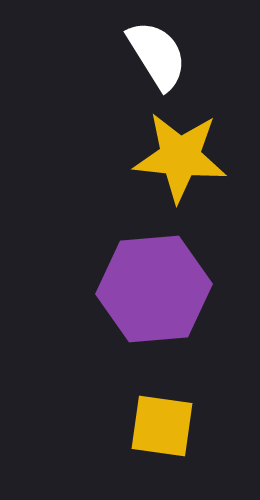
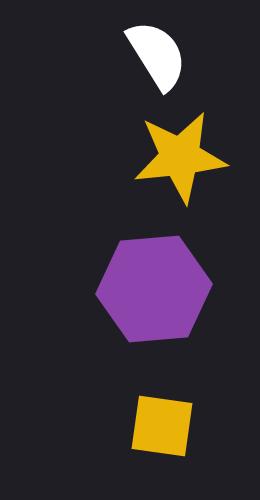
yellow star: rotated 12 degrees counterclockwise
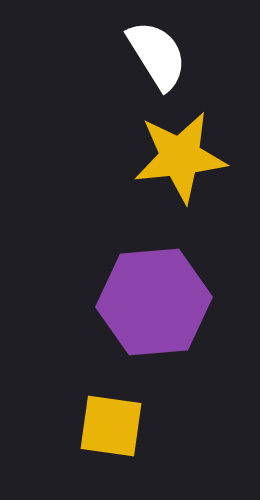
purple hexagon: moved 13 px down
yellow square: moved 51 px left
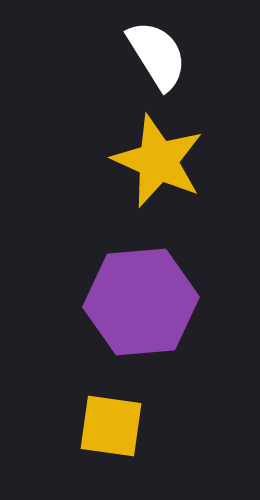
yellow star: moved 22 px left, 4 px down; rotated 30 degrees clockwise
purple hexagon: moved 13 px left
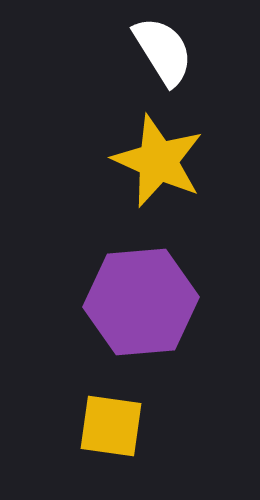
white semicircle: moved 6 px right, 4 px up
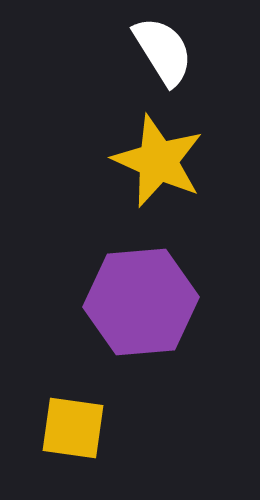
yellow square: moved 38 px left, 2 px down
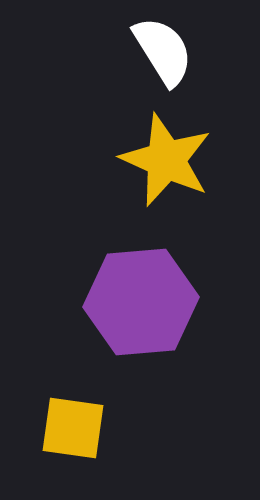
yellow star: moved 8 px right, 1 px up
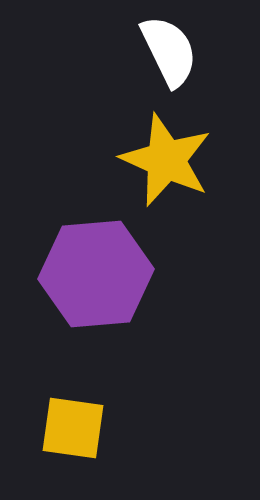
white semicircle: moved 6 px right; rotated 6 degrees clockwise
purple hexagon: moved 45 px left, 28 px up
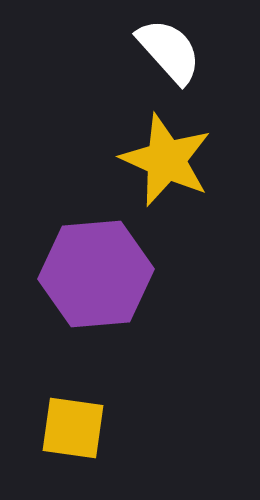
white semicircle: rotated 16 degrees counterclockwise
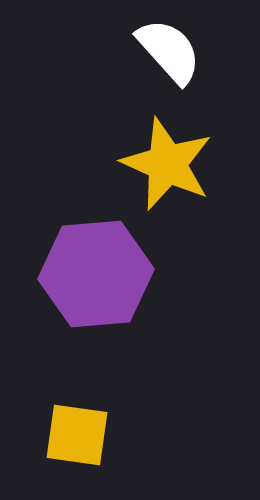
yellow star: moved 1 px right, 4 px down
yellow square: moved 4 px right, 7 px down
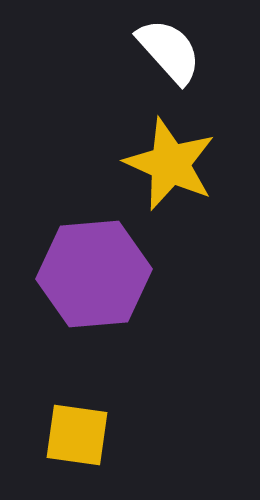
yellow star: moved 3 px right
purple hexagon: moved 2 px left
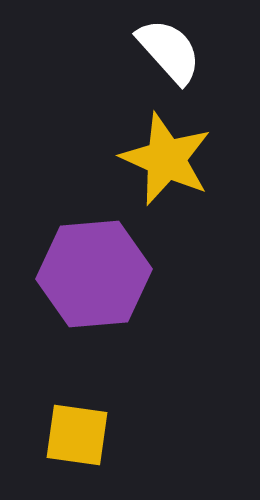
yellow star: moved 4 px left, 5 px up
